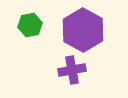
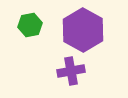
purple cross: moved 1 px left, 1 px down
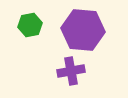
purple hexagon: rotated 24 degrees counterclockwise
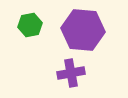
purple cross: moved 2 px down
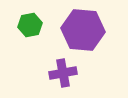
purple cross: moved 8 px left
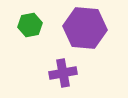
purple hexagon: moved 2 px right, 2 px up
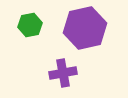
purple hexagon: rotated 18 degrees counterclockwise
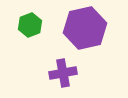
green hexagon: rotated 10 degrees counterclockwise
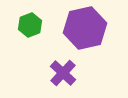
purple cross: rotated 36 degrees counterclockwise
